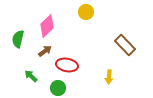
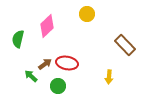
yellow circle: moved 1 px right, 2 px down
brown arrow: moved 13 px down
red ellipse: moved 2 px up
green circle: moved 2 px up
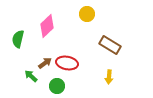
brown rectangle: moved 15 px left; rotated 15 degrees counterclockwise
brown arrow: moved 1 px up
green circle: moved 1 px left
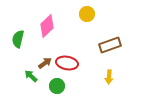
brown rectangle: rotated 50 degrees counterclockwise
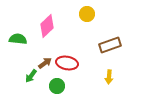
green semicircle: rotated 84 degrees clockwise
green arrow: rotated 96 degrees counterclockwise
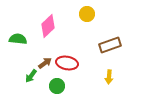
pink diamond: moved 1 px right
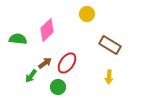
pink diamond: moved 1 px left, 4 px down
brown rectangle: rotated 50 degrees clockwise
red ellipse: rotated 65 degrees counterclockwise
green circle: moved 1 px right, 1 px down
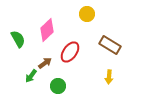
green semicircle: rotated 54 degrees clockwise
red ellipse: moved 3 px right, 11 px up
green circle: moved 1 px up
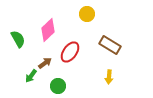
pink diamond: moved 1 px right
